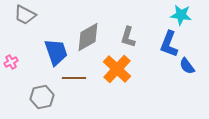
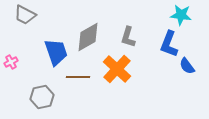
brown line: moved 4 px right, 1 px up
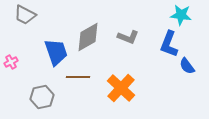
gray L-shape: rotated 85 degrees counterclockwise
orange cross: moved 4 px right, 19 px down
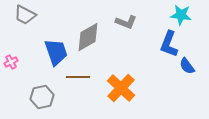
gray L-shape: moved 2 px left, 15 px up
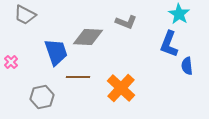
cyan star: moved 2 px left, 1 px up; rotated 25 degrees clockwise
gray diamond: rotated 32 degrees clockwise
pink cross: rotated 16 degrees counterclockwise
blue semicircle: rotated 30 degrees clockwise
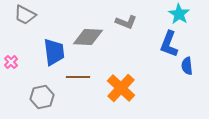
blue trapezoid: moved 2 px left; rotated 12 degrees clockwise
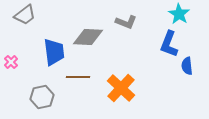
gray trapezoid: rotated 65 degrees counterclockwise
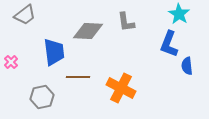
gray L-shape: rotated 60 degrees clockwise
gray diamond: moved 6 px up
orange cross: rotated 16 degrees counterclockwise
